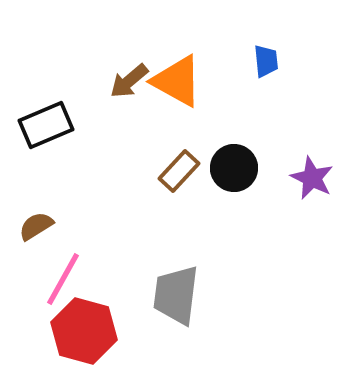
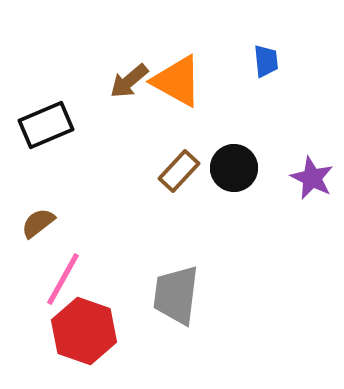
brown semicircle: moved 2 px right, 3 px up; rotated 6 degrees counterclockwise
red hexagon: rotated 4 degrees clockwise
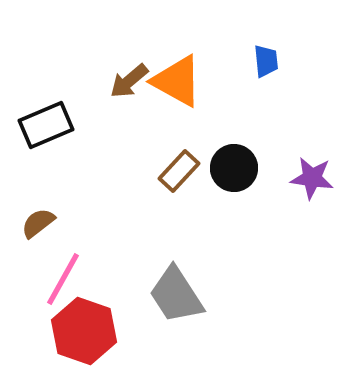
purple star: rotated 18 degrees counterclockwise
gray trapezoid: rotated 40 degrees counterclockwise
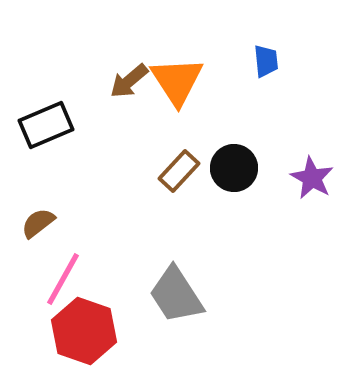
orange triangle: rotated 28 degrees clockwise
purple star: rotated 21 degrees clockwise
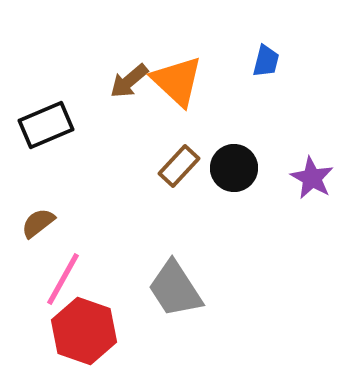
blue trapezoid: rotated 20 degrees clockwise
orange triangle: rotated 14 degrees counterclockwise
brown rectangle: moved 5 px up
gray trapezoid: moved 1 px left, 6 px up
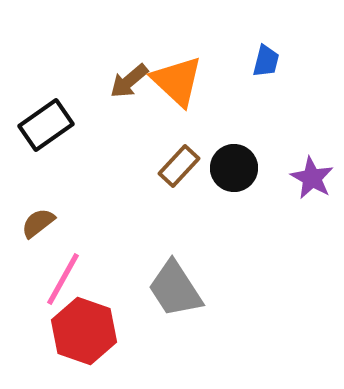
black rectangle: rotated 12 degrees counterclockwise
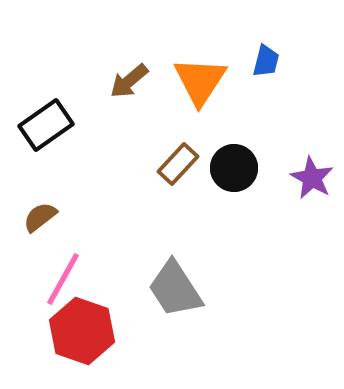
orange triangle: moved 23 px right; rotated 20 degrees clockwise
brown rectangle: moved 1 px left, 2 px up
brown semicircle: moved 2 px right, 6 px up
red hexagon: moved 2 px left
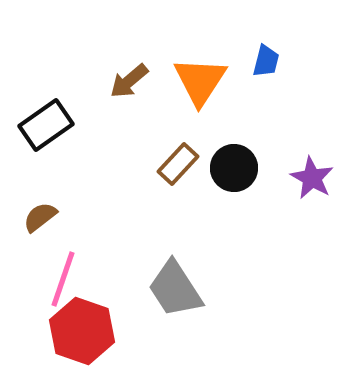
pink line: rotated 10 degrees counterclockwise
